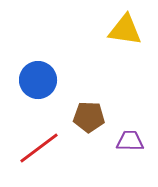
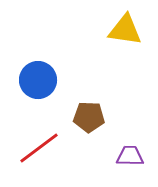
purple trapezoid: moved 15 px down
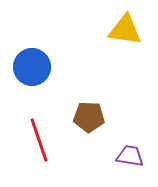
blue circle: moved 6 px left, 13 px up
red line: moved 8 px up; rotated 72 degrees counterclockwise
purple trapezoid: rotated 8 degrees clockwise
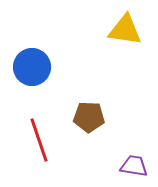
purple trapezoid: moved 4 px right, 10 px down
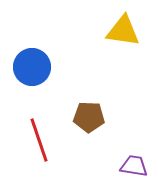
yellow triangle: moved 2 px left, 1 px down
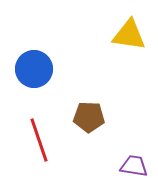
yellow triangle: moved 6 px right, 4 px down
blue circle: moved 2 px right, 2 px down
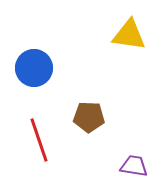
blue circle: moved 1 px up
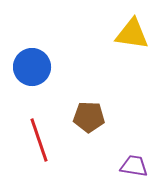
yellow triangle: moved 3 px right, 1 px up
blue circle: moved 2 px left, 1 px up
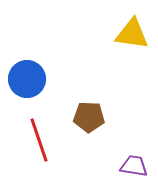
blue circle: moved 5 px left, 12 px down
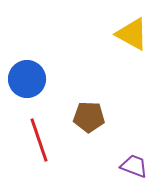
yellow triangle: rotated 21 degrees clockwise
purple trapezoid: rotated 12 degrees clockwise
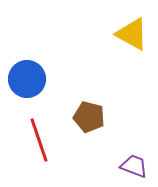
brown pentagon: rotated 12 degrees clockwise
